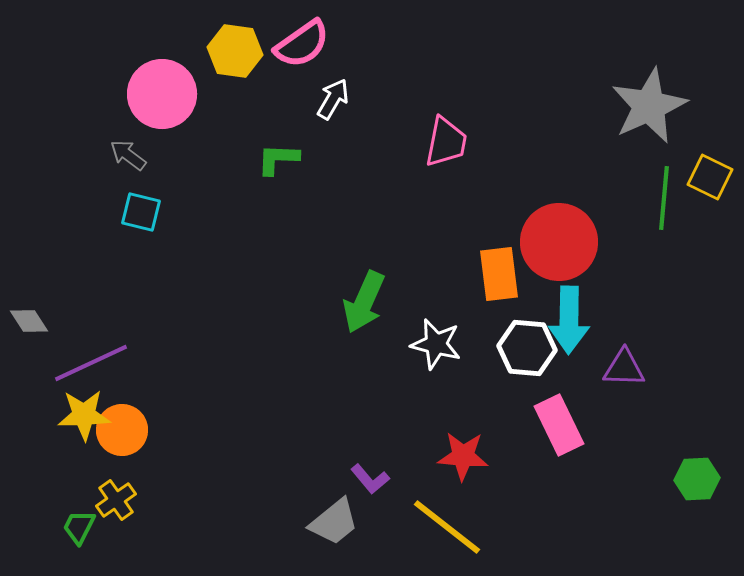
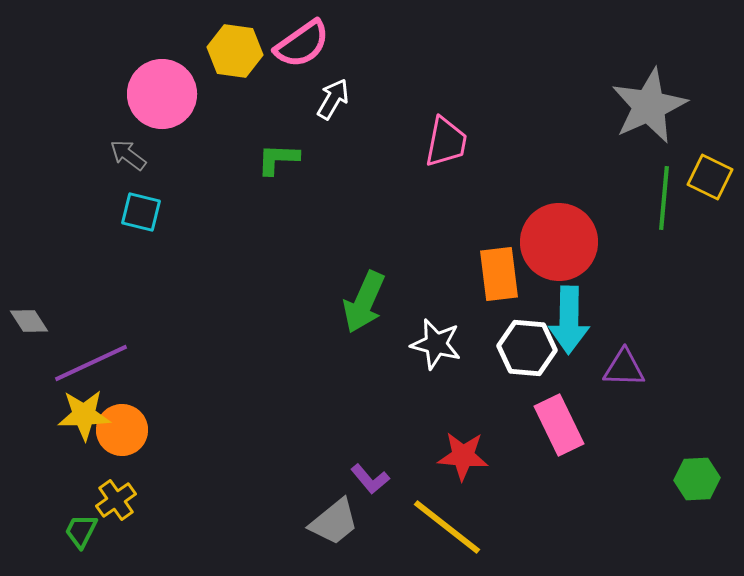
green trapezoid: moved 2 px right, 4 px down
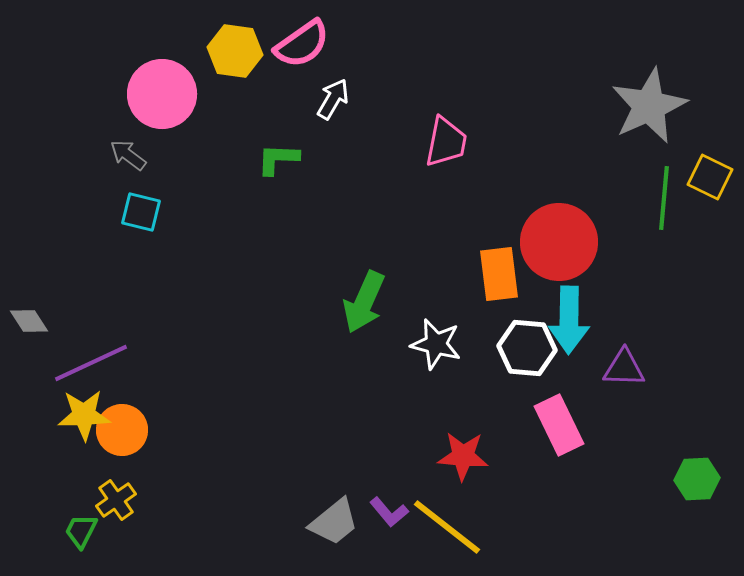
purple L-shape: moved 19 px right, 33 px down
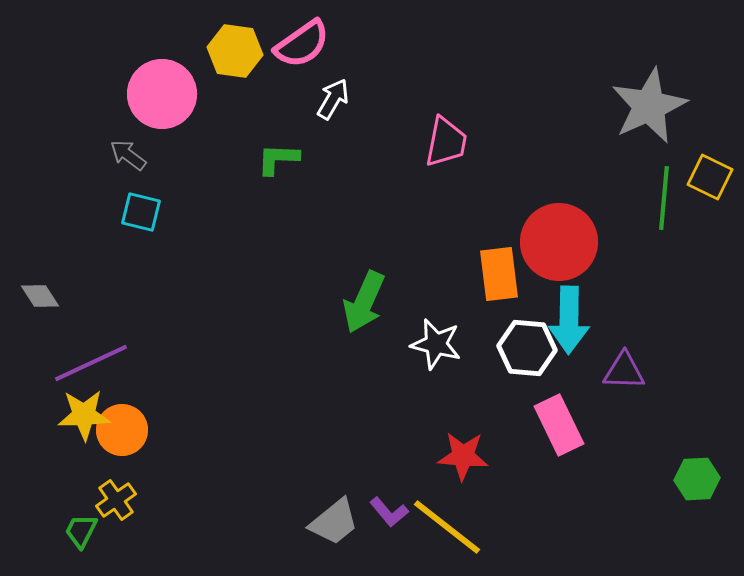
gray diamond: moved 11 px right, 25 px up
purple triangle: moved 3 px down
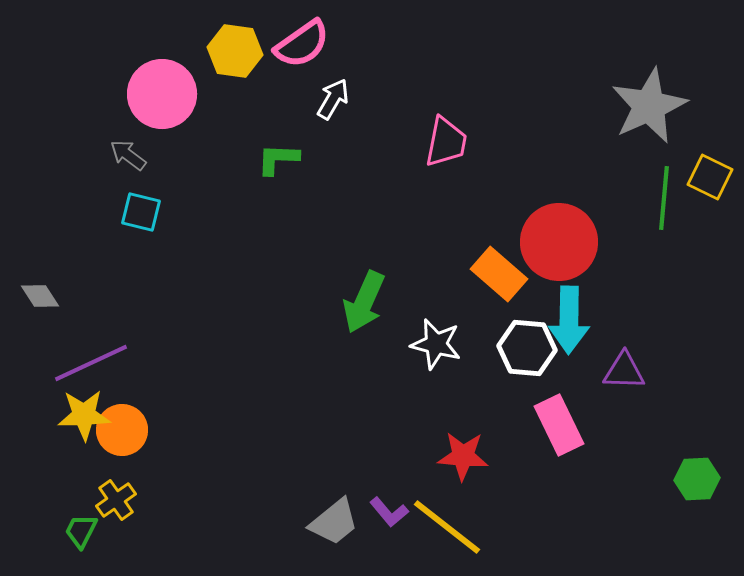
orange rectangle: rotated 42 degrees counterclockwise
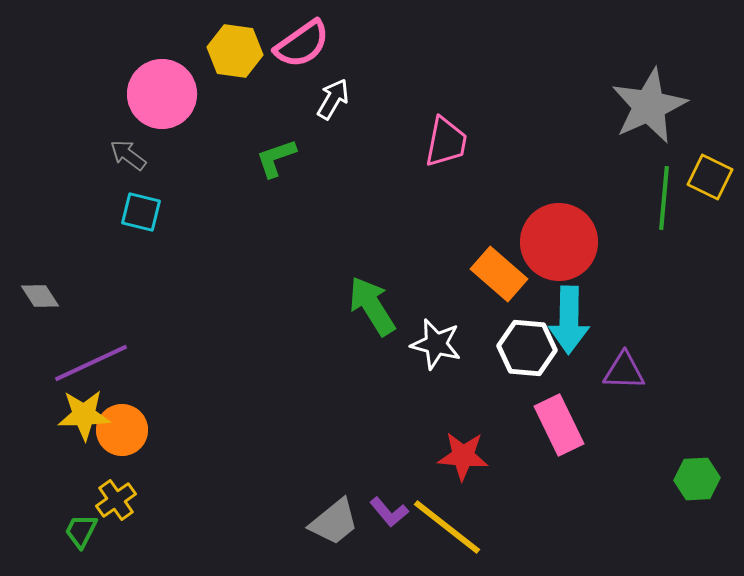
green L-shape: moved 2 px left, 1 px up; rotated 21 degrees counterclockwise
green arrow: moved 8 px right, 4 px down; rotated 124 degrees clockwise
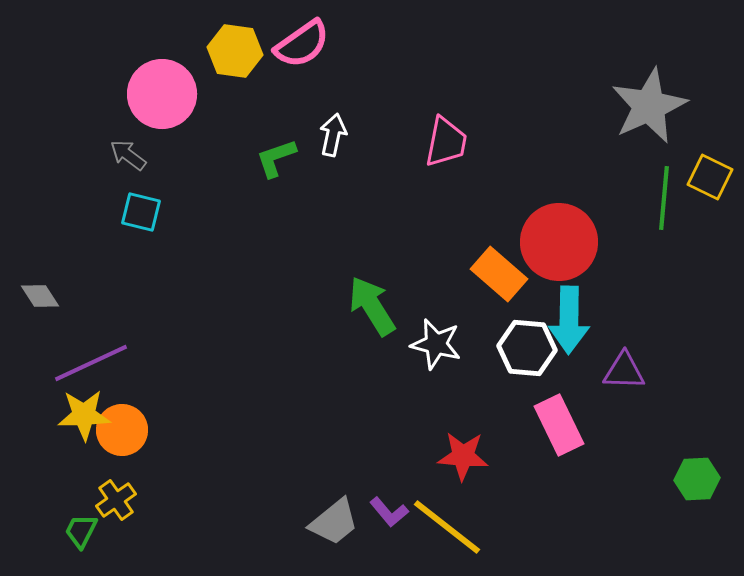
white arrow: moved 36 px down; rotated 18 degrees counterclockwise
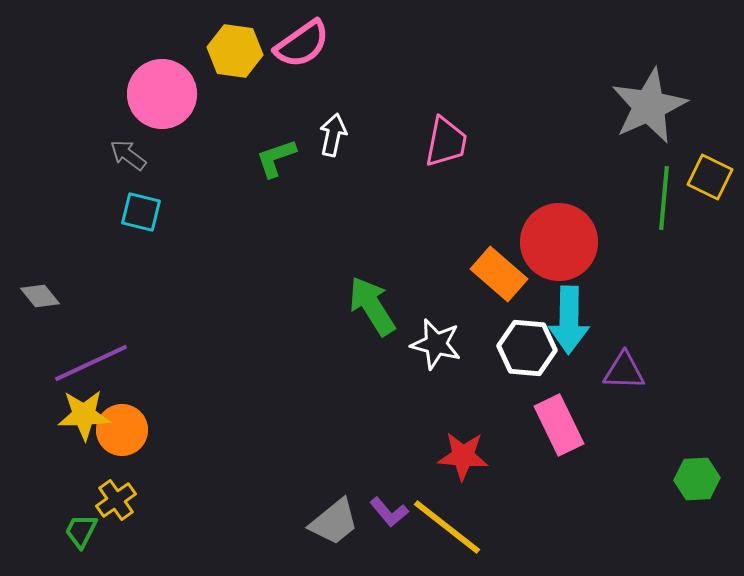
gray diamond: rotated 6 degrees counterclockwise
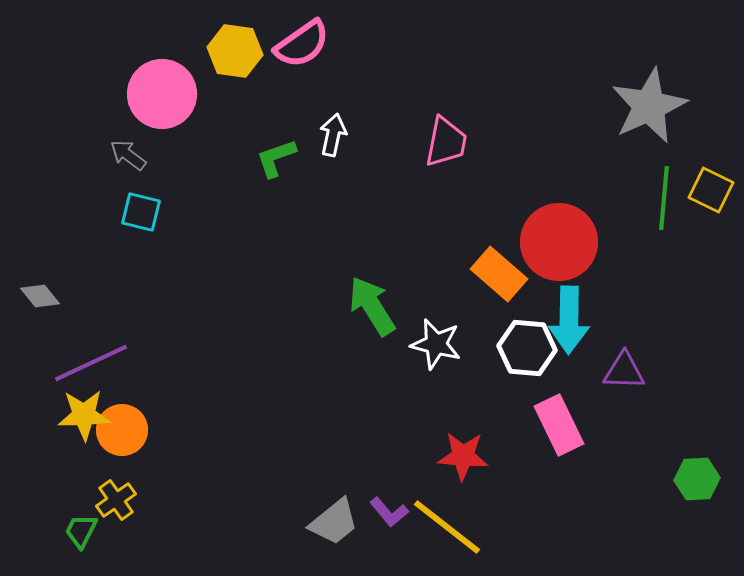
yellow square: moved 1 px right, 13 px down
